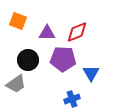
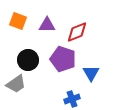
purple triangle: moved 8 px up
purple pentagon: rotated 15 degrees clockwise
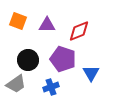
red diamond: moved 2 px right, 1 px up
blue cross: moved 21 px left, 12 px up
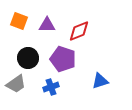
orange square: moved 1 px right
black circle: moved 2 px up
blue triangle: moved 9 px right, 8 px down; rotated 42 degrees clockwise
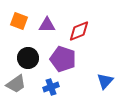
blue triangle: moved 5 px right; rotated 30 degrees counterclockwise
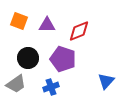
blue triangle: moved 1 px right
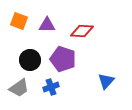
red diamond: moved 3 px right; rotated 25 degrees clockwise
black circle: moved 2 px right, 2 px down
gray trapezoid: moved 3 px right, 4 px down
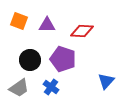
blue cross: rotated 35 degrees counterclockwise
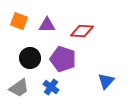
black circle: moved 2 px up
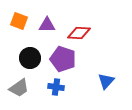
red diamond: moved 3 px left, 2 px down
blue cross: moved 5 px right; rotated 28 degrees counterclockwise
